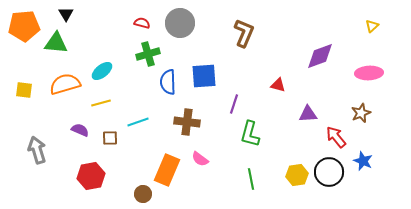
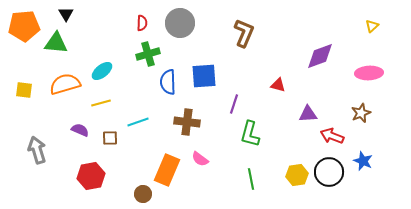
red semicircle: rotated 77 degrees clockwise
red arrow: moved 4 px left, 1 px up; rotated 30 degrees counterclockwise
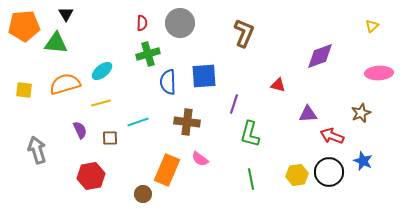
pink ellipse: moved 10 px right
purple semicircle: rotated 42 degrees clockwise
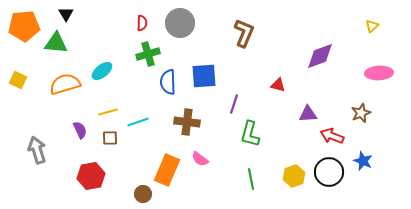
yellow square: moved 6 px left, 10 px up; rotated 18 degrees clockwise
yellow line: moved 7 px right, 9 px down
yellow hexagon: moved 3 px left, 1 px down; rotated 10 degrees counterclockwise
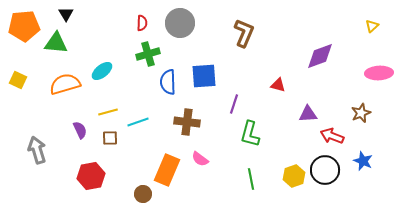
black circle: moved 4 px left, 2 px up
